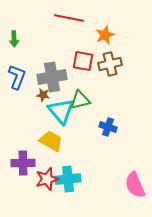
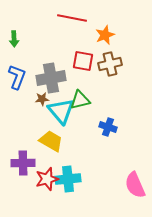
red line: moved 3 px right
gray cross: moved 1 px left, 1 px down
brown star: moved 1 px left, 4 px down; rotated 16 degrees counterclockwise
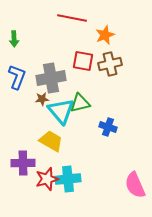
green triangle: moved 3 px down
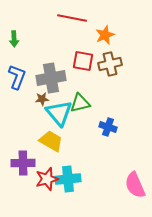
cyan triangle: moved 2 px left, 2 px down
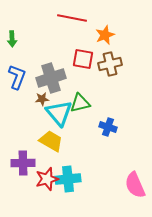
green arrow: moved 2 px left
red square: moved 2 px up
gray cross: rotated 8 degrees counterclockwise
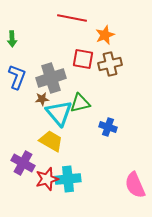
purple cross: rotated 30 degrees clockwise
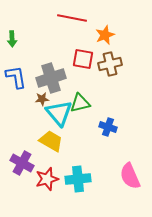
blue L-shape: moved 1 px left; rotated 30 degrees counterclockwise
purple cross: moved 1 px left
cyan cross: moved 10 px right
pink semicircle: moved 5 px left, 9 px up
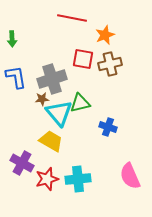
gray cross: moved 1 px right, 1 px down
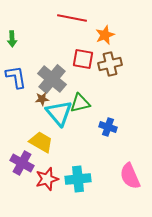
gray cross: rotated 32 degrees counterclockwise
yellow trapezoid: moved 10 px left, 1 px down
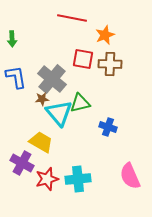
brown cross: rotated 15 degrees clockwise
